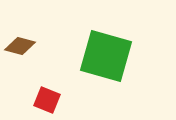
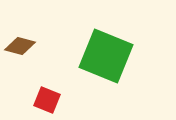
green square: rotated 6 degrees clockwise
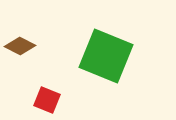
brown diamond: rotated 12 degrees clockwise
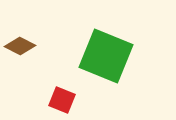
red square: moved 15 px right
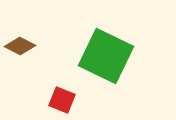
green square: rotated 4 degrees clockwise
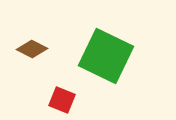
brown diamond: moved 12 px right, 3 px down
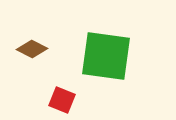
green square: rotated 18 degrees counterclockwise
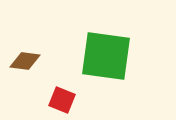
brown diamond: moved 7 px left, 12 px down; rotated 20 degrees counterclockwise
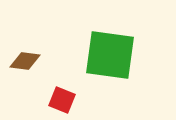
green square: moved 4 px right, 1 px up
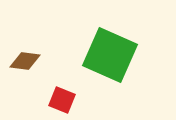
green square: rotated 16 degrees clockwise
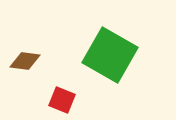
green square: rotated 6 degrees clockwise
